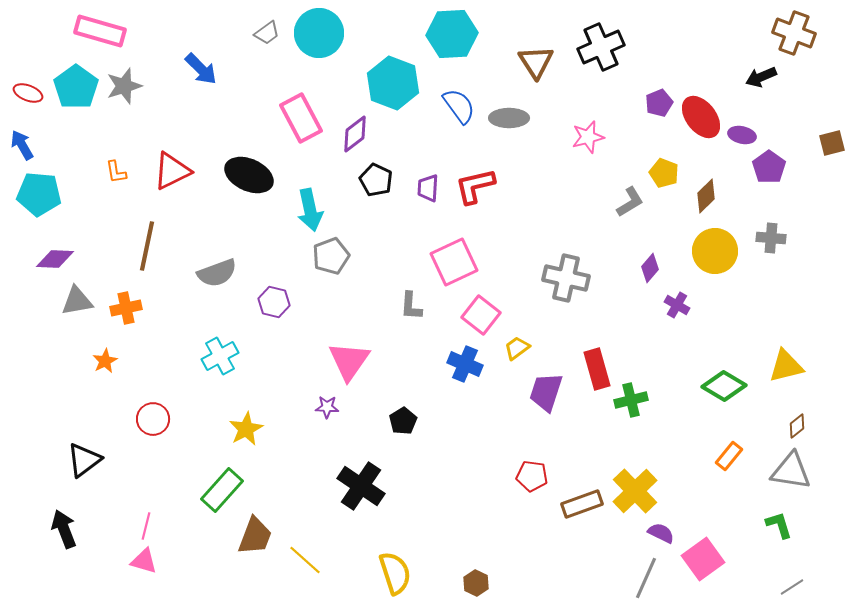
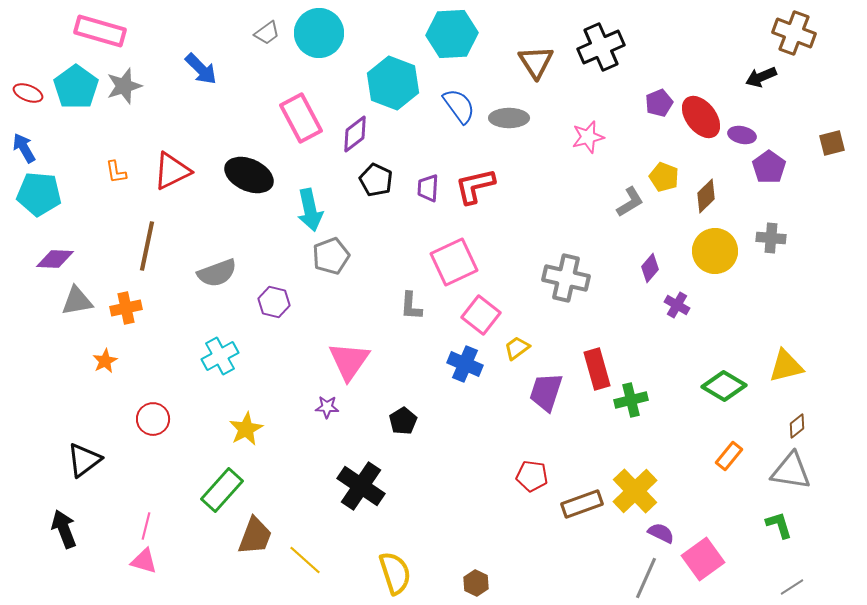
blue arrow at (22, 145): moved 2 px right, 3 px down
yellow pentagon at (664, 173): moved 4 px down
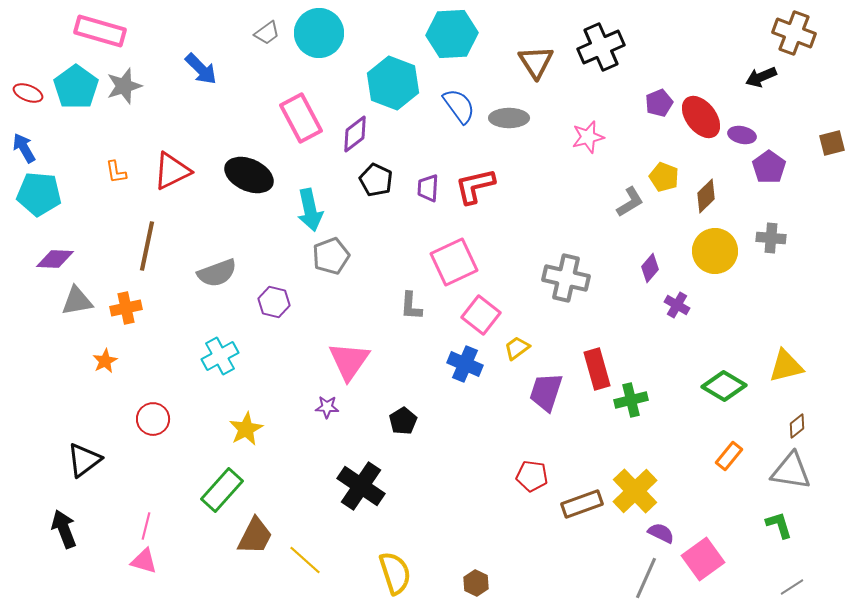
brown trapezoid at (255, 536): rotated 6 degrees clockwise
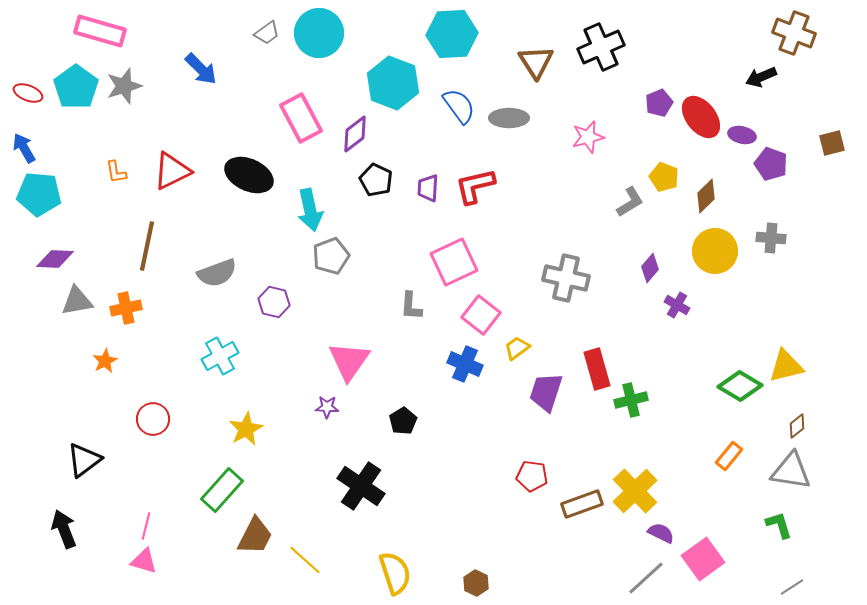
purple pentagon at (769, 167): moved 2 px right, 3 px up; rotated 16 degrees counterclockwise
green diamond at (724, 386): moved 16 px right
gray line at (646, 578): rotated 24 degrees clockwise
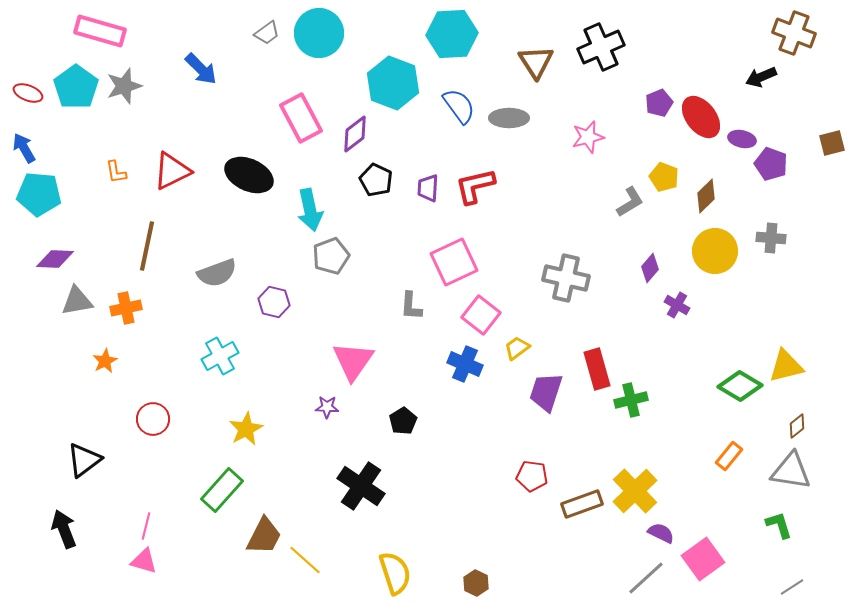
purple ellipse at (742, 135): moved 4 px down
pink triangle at (349, 361): moved 4 px right
brown trapezoid at (255, 536): moved 9 px right
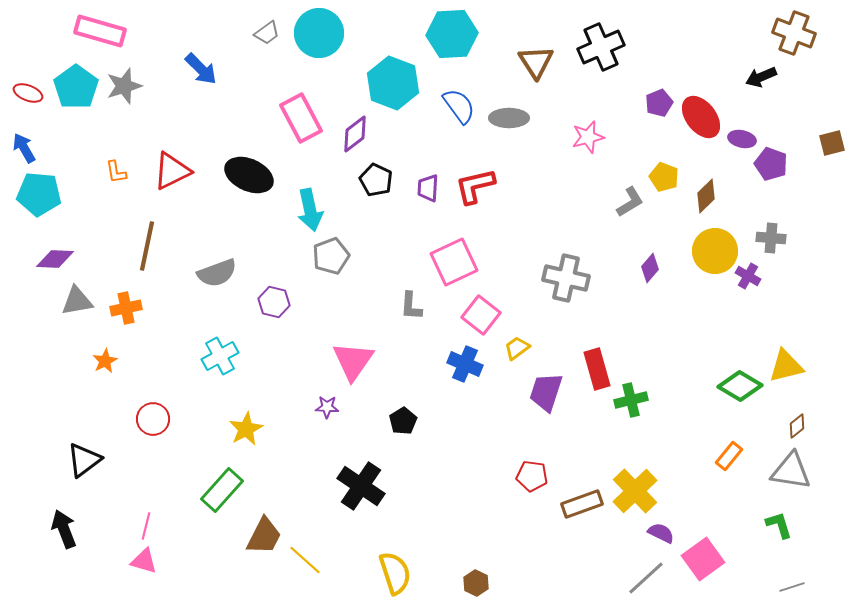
purple cross at (677, 305): moved 71 px right, 29 px up
gray line at (792, 587): rotated 15 degrees clockwise
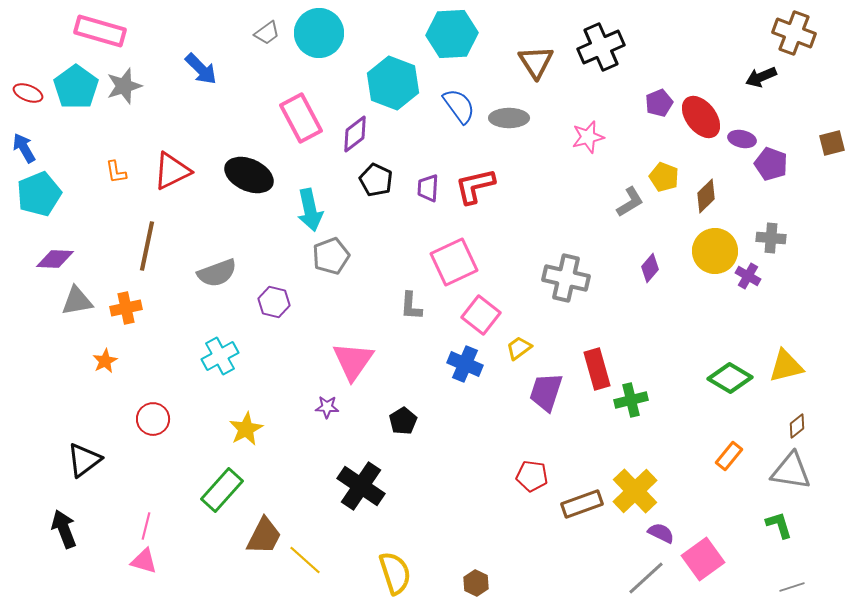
cyan pentagon at (39, 194): rotated 27 degrees counterclockwise
yellow trapezoid at (517, 348): moved 2 px right
green diamond at (740, 386): moved 10 px left, 8 px up
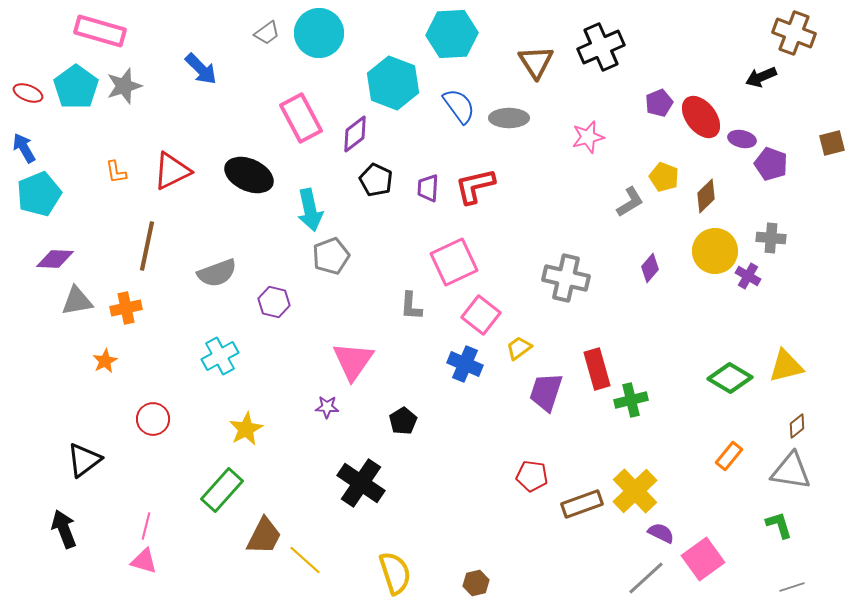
black cross at (361, 486): moved 3 px up
brown hexagon at (476, 583): rotated 20 degrees clockwise
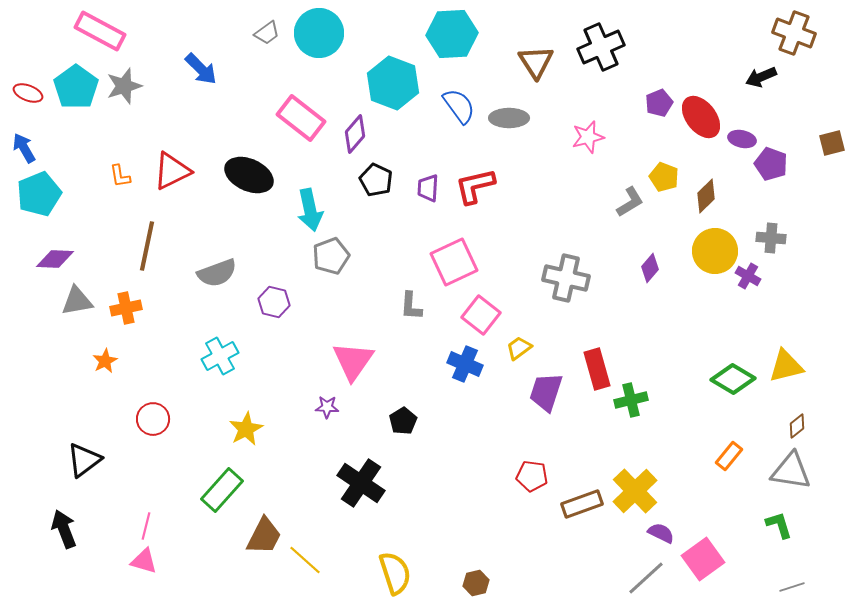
pink rectangle at (100, 31): rotated 12 degrees clockwise
pink rectangle at (301, 118): rotated 24 degrees counterclockwise
purple diamond at (355, 134): rotated 12 degrees counterclockwise
orange L-shape at (116, 172): moved 4 px right, 4 px down
green diamond at (730, 378): moved 3 px right, 1 px down
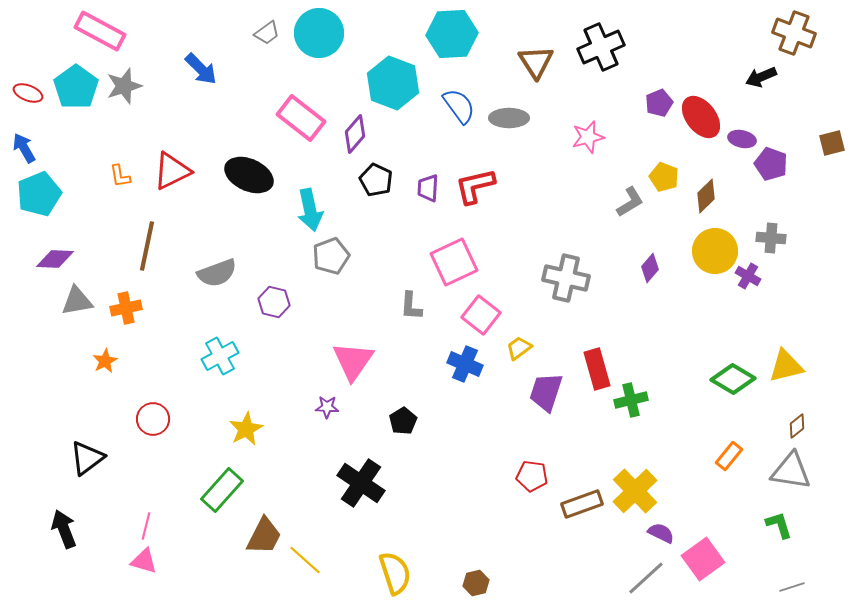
black triangle at (84, 460): moved 3 px right, 2 px up
